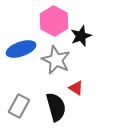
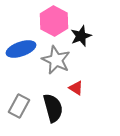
black semicircle: moved 3 px left, 1 px down
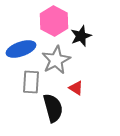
gray star: rotated 20 degrees clockwise
gray rectangle: moved 12 px right, 24 px up; rotated 25 degrees counterclockwise
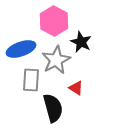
black star: moved 6 px down; rotated 25 degrees counterclockwise
gray rectangle: moved 2 px up
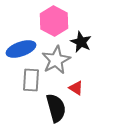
black semicircle: moved 3 px right
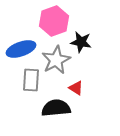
pink hexagon: rotated 12 degrees clockwise
black star: rotated 15 degrees counterclockwise
black semicircle: rotated 80 degrees counterclockwise
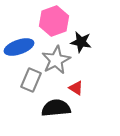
blue ellipse: moved 2 px left, 2 px up
gray rectangle: rotated 20 degrees clockwise
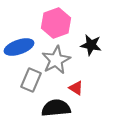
pink hexagon: moved 2 px right, 2 px down
black star: moved 10 px right, 3 px down
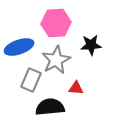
pink hexagon: rotated 16 degrees clockwise
black star: rotated 15 degrees counterclockwise
red triangle: rotated 28 degrees counterclockwise
black semicircle: moved 6 px left, 1 px up
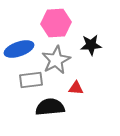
blue ellipse: moved 2 px down
gray rectangle: rotated 60 degrees clockwise
